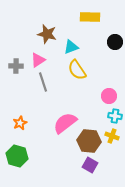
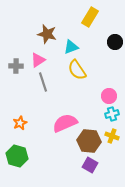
yellow rectangle: rotated 60 degrees counterclockwise
cyan cross: moved 3 px left, 2 px up; rotated 24 degrees counterclockwise
pink semicircle: rotated 15 degrees clockwise
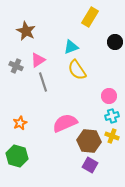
brown star: moved 21 px left, 3 px up; rotated 12 degrees clockwise
gray cross: rotated 24 degrees clockwise
cyan cross: moved 2 px down
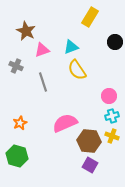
pink triangle: moved 4 px right, 10 px up; rotated 14 degrees clockwise
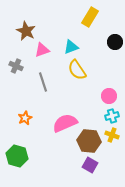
orange star: moved 5 px right, 5 px up
yellow cross: moved 1 px up
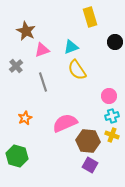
yellow rectangle: rotated 48 degrees counterclockwise
gray cross: rotated 24 degrees clockwise
brown hexagon: moved 1 px left
